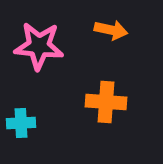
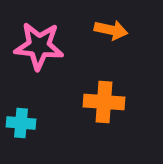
orange cross: moved 2 px left
cyan cross: rotated 8 degrees clockwise
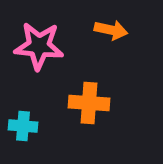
orange cross: moved 15 px left, 1 px down
cyan cross: moved 2 px right, 3 px down
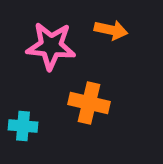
pink star: moved 12 px right
orange cross: rotated 9 degrees clockwise
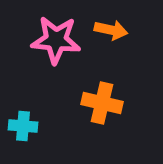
pink star: moved 5 px right, 6 px up
orange cross: moved 13 px right
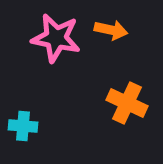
pink star: moved 2 px up; rotated 6 degrees clockwise
orange cross: moved 25 px right; rotated 12 degrees clockwise
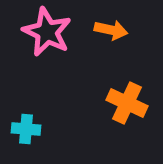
pink star: moved 9 px left, 6 px up; rotated 15 degrees clockwise
cyan cross: moved 3 px right, 3 px down
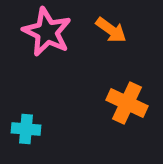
orange arrow: rotated 24 degrees clockwise
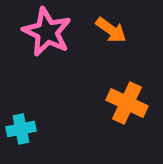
cyan cross: moved 5 px left; rotated 16 degrees counterclockwise
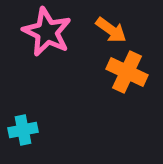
orange cross: moved 31 px up
cyan cross: moved 2 px right, 1 px down
